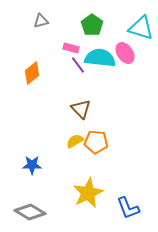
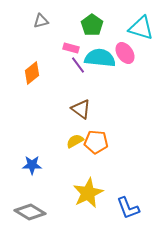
brown triangle: rotated 10 degrees counterclockwise
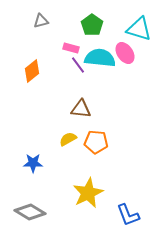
cyan triangle: moved 2 px left, 1 px down
orange diamond: moved 2 px up
brown triangle: rotated 30 degrees counterclockwise
yellow semicircle: moved 7 px left, 2 px up
blue star: moved 1 px right, 2 px up
blue L-shape: moved 7 px down
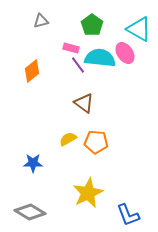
cyan triangle: rotated 12 degrees clockwise
brown triangle: moved 3 px right, 6 px up; rotated 30 degrees clockwise
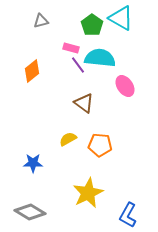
cyan triangle: moved 18 px left, 11 px up
pink ellipse: moved 33 px down
orange pentagon: moved 4 px right, 3 px down
blue L-shape: rotated 50 degrees clockwise
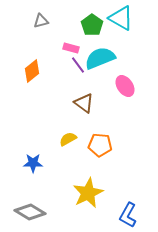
cyan semicircle: rotated 28 degrees counterclockwise
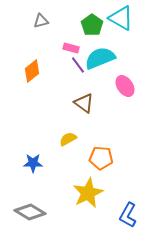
orange pentagon: moved 1 px right, 13 px down
